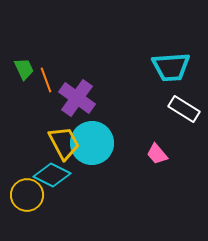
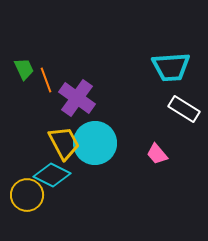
cyan circle: moved 3 px right
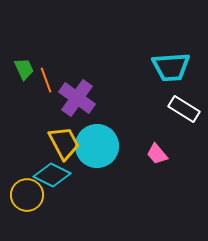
cyan circle: moved 2 px right, 3 px down
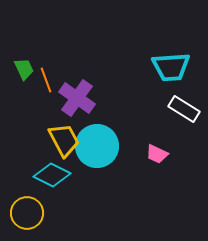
yellow trapezoid: moved 3 px up
pink trapezoid: rotated 25 degrees counterclockwise
yellow circle: moved 18 px down
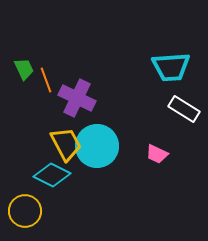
purple cross: rotated 9 degrees counterclockwise
yellow trapezoid: moved 2 px right, 4 px down
yellow circle: moved 2 px left, 2 px up
